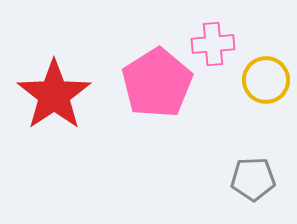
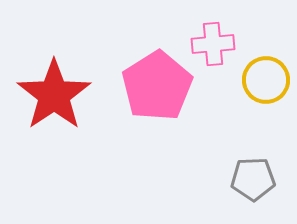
pink pentagon: moved 3 px down
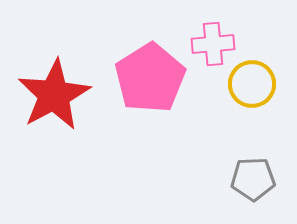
yellow circle: moved 14 px left, 4 px down
pink pentagon: moved 7 px left, 8 px up
red star: rotated 6 degrees clockwise
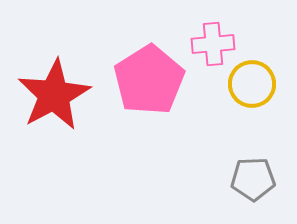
pink pentagon: moved 1 px left, 2 px down
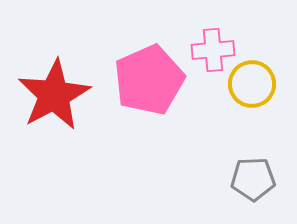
pink cross: moved 6 px down
pink pentagon: rotated 8 degrees clockwise
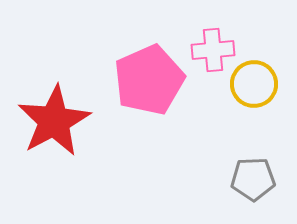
yellow circle: moved 2 px right
red star: moved 26 px down
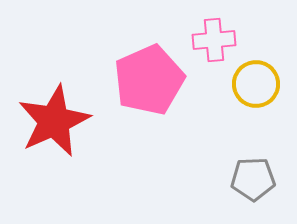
pink cross: moved 1 px right, 10 px up
yellow circle: moved 2 px right
red star: rotated 4 degrees clockwise
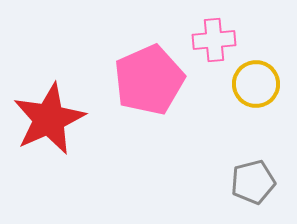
red star: moved 5 px left, 2 px up
gray pentagon: moved 3 px down; rotated 12 degrees counterclockwise
